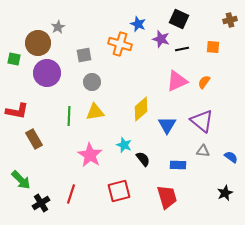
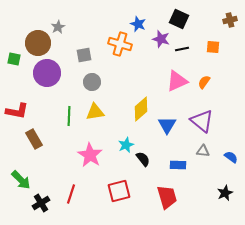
cyan star: moved 2 px right; rotated 28 degrees clockwise
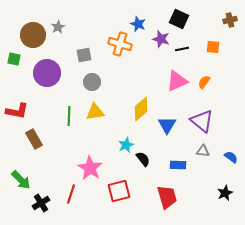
brown circle: moved 5 px left, 8 px up
pink star: moved 13 px down
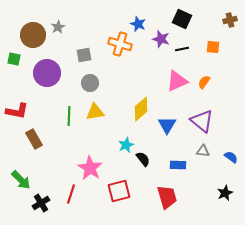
black square: moved 3 px right
gray circle: moved 2 px left, 1 px down
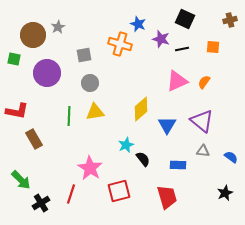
black square: moved 3 px right
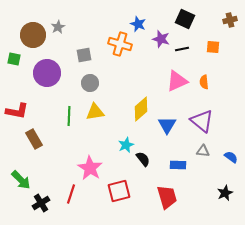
orange semicircle: rotated 40 degrees counterclockwise
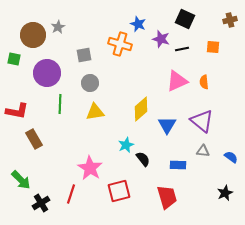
green line: moved 9 px left, 12 px up
